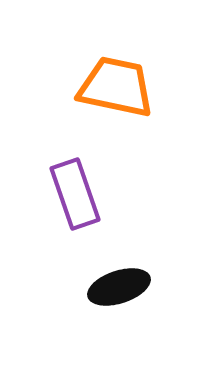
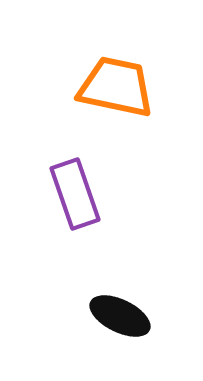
black ellipse: moved 1 px right, 29 px down; rotated 44 degrees clockwise
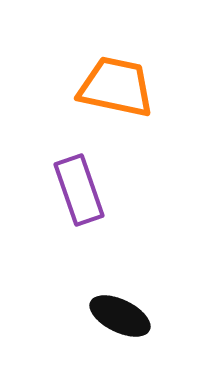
purple rectangle: moved 4 px right, 4 px up
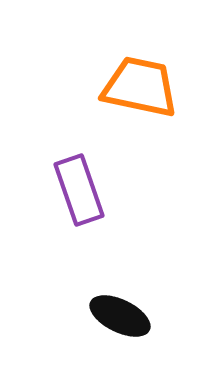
orange trapezoid: moved 24 px right
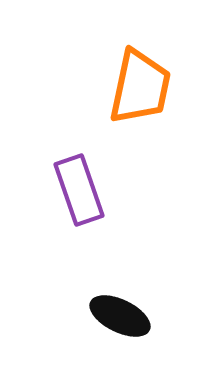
orange trapezoid: rotated 90 degrees clockwise
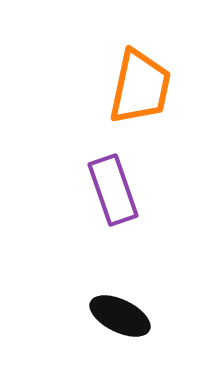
purple rectangle: moved 34 px right
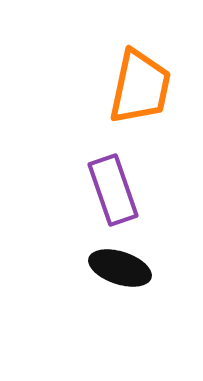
black ellipse: moved 48 px up; rotated 8 degrees counterclockwise
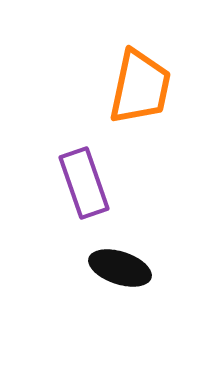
purple rectangle: moved 29 px left, 7 px up
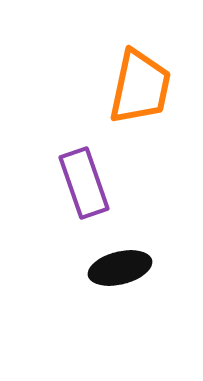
black ellipse: rotated 32 degrees counterclockwise
